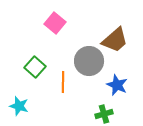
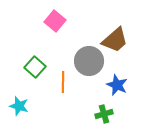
pink square: moved 2 px up
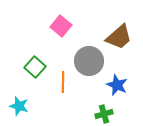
pink square: moved 6 px right, 5 px down
brown trapezoid: moved 4 px right, 3 px up
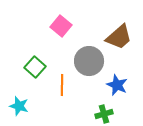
orange line: moved 1 px left, 3 px down
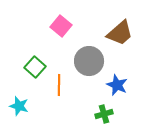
brown trapezoid: moved 1 px right, 4 px up
orange line: moved 3 px left
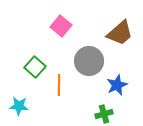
blue star: rotated 25 degrees clockwise
cyan star: rotated 12 degrees counterclockwise
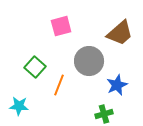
pink square: rotated 35 degrees clockwise
orange line: rotated 20 degrees clockwise
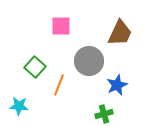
pink square: rotated 15 degrees clockwise
brown trapezoid: rotated 24 degrees counterclockwise
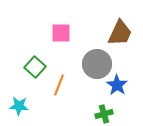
pink square: moved 7 px down
gray circle: moved 8 px right, 3 px down
blue star: rotated 15 degrees counterclockwise
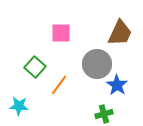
orange line: rotated 15 degrees clockwise
